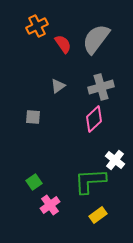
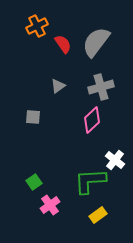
gray semicircle: moved 3 px down
pink diamond: moved 2 px left, 1 px down
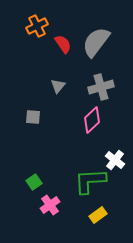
gray triangle: rotated 14 degrees counterclockwise
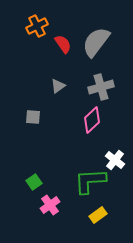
gray triangle: rotated 14 degrees clockwise
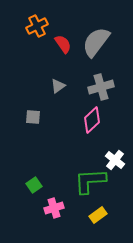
green square: moved 3 px down
pink cross: moved 4 px right, 3 px down; rotated 18 degrees clockwise
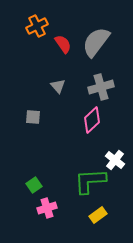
gray triangle: rotated 35 degrees counterclockwise
pink cross: moved 7 px left
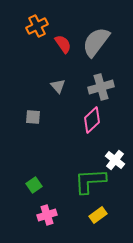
pink cross: moved 7 px down
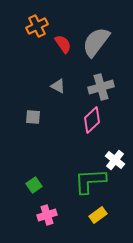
gray triangle: rotated 21 degrees counterclockwise
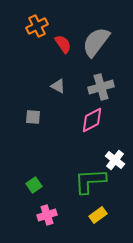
pink diamond: rotated 16 degrees clockwise
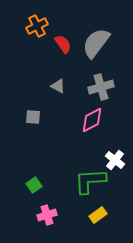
gray semicircle: moved 1 px down
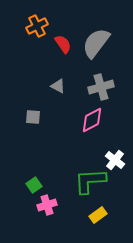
pink cross: moved 10 px up
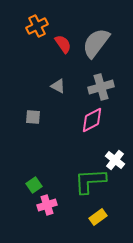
yellow rectangle: moved 2 px down
